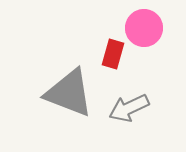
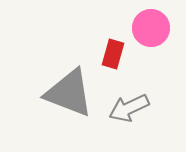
pink circle: moved 7 px right
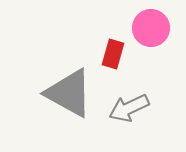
gray triangle: rotated 8 degrees clockwise
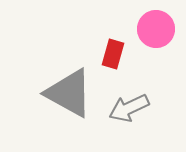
pink circle: moved 5 px right, 1 px down
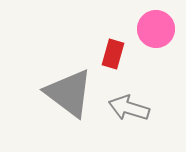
gray triangle: rotated 8 degrees clockwise
gray arrow: rotated 42 degrees clockwise
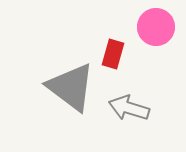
pink circle: moved 2 px up
gray triangle: moved 2 px right, 6 px up
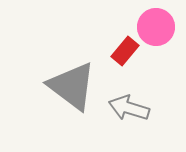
red rectangle: moved 12 px right, 3 px up; rotated 24 degrees clockwise
gray triangle: moved 1 px right, 1 px up
